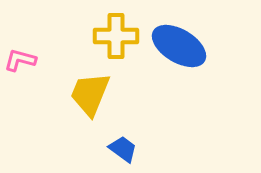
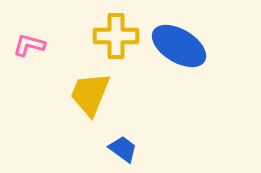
pink L-shape: moved 9 px right, 15 px up
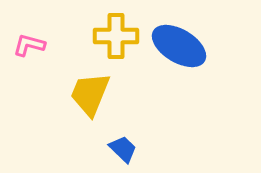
blue trapezoid: rotated 8 degrees clockwise
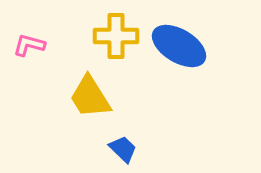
yellow trapezoid: moved 3 px down; rotated 54 degrees counterclockwise
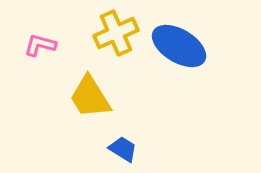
yellow cross: moved 3 px up; rotated 24 degrees counterclockwise
pink L-shape: moved 11 px right
blue trapezoid: rotated 12 degrees counterclockwise
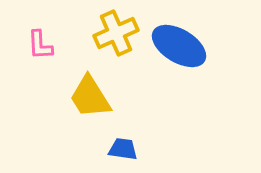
pink L-shape: rotated 108 degrees counterclockwise
blue trapezoid: rotated 24 degrees counterclockwise
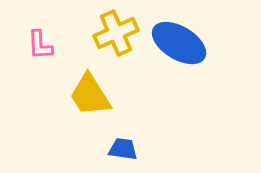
blue ellipse: moved 3 px up
yellow trapezoid: moved 2 px up
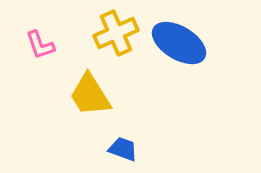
pink L-shape: rotated 16 degrees counterclockwise
blue trapezoid: rotated 12 degrees clockwise
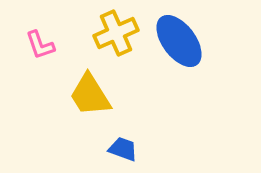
blue ellipse: moved 2 px up; rotated 22 degrees clockwise
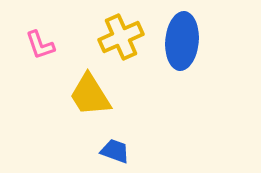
yellow cross: moved 5 px right, 4 px down
blue ellipse: moved 3 px right; rotated 42 degrees clockwise
blue trapezoid: moved 8 px left, 2 px down
